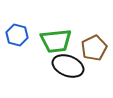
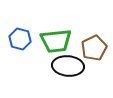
blue hexagon: moved 3 px right, 4 px down
black ellipse: rotated 16 degrees counterclockwise
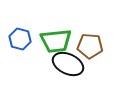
brown pentagon: moved 4 px left, 2 px up; rotated 30 degrees clockwise
black ellipse: moved 2 px up; rotated 20 degrees clockwise
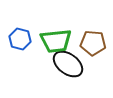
brown pentagon: moved 3 px right, 3 px up
black ellipse: rotated 12 degrees clockwise
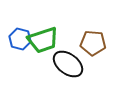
green trapezoid: moved 13 px left, 1 px up; rotated 12 degrees counterclockwise
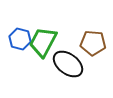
green trapezoid: moved 2 px down; rotated 136 degrees clockwise
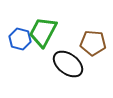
green trapezoid: moved 10 px up
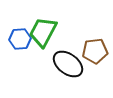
blue hexagon: rotated 20 degrees counterclockwise
brown pentagon: moved 2 px right, 8 px down; rotated 10 degrees counterclockwise
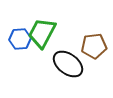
green trapezoid: moved 1 px left, 1 px down
brown pentagon: moved 1 px left, 5 px up
